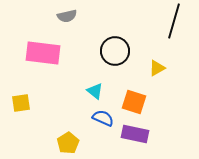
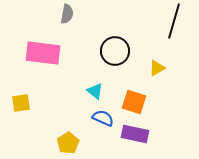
gray semicircle: moved 2 px up; rotated 66 degrees counterclockwise
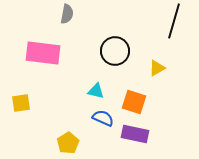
cyan triangle: moved 1 px right; rotated 24 degrees counterclockwise
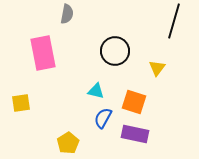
pink rectangle: rotated 72 degrees clockwise
yellow triangle: rotated 24 degrees counterclockwise
blue semicircle: rotated 85 degrees counterclockwise
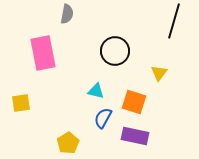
yellow triangle: moved 2 px right, 5 px down
purple rectangle: moved 2 px down
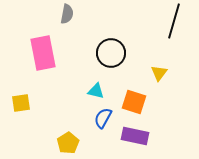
black circle: moved 4 px left, 2 px down
